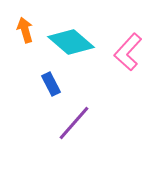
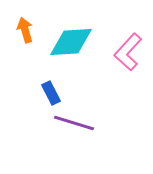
cyan diamond: rotated 45 degrees counterclockwise
blue rectangle: moved 9 px down
purple line: rotated 66 degrees clockwise
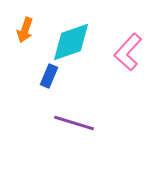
orange arrow: rotated 145 degrees counterclockwise
cyan diamond: rotated 15 degrees counterclockwise
blue rectangle: moved 2 px left, 17 px up; rotated 50 degrees clockwise
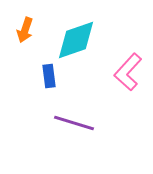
cyan diamond: moved 5 px right, 2 px up
pink L-shape: moved 20 px down
blue rectangle: rotated 30 degrees counterclockwise
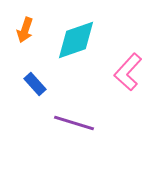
blue rectangle: moved 14 px left, 8 px down; rotated 35 degrees counterclockwise
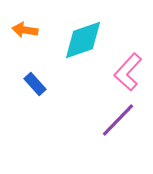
orange arrow: rotated 80 degrees clockwise
cyan diamond: moved 7 px right
purple line: moved 44 px right, 3 px up; rotated 63 degrees counterclockwise
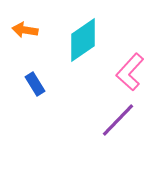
cyan diamond: rotated 15 degrees counterclockwise
pink L-shape: moved 2 px right
blue rectangle: rotated 10 degrees clockwise
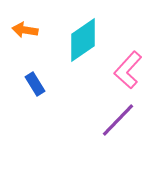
pink L-shape: moved 2 px left, 2 px up
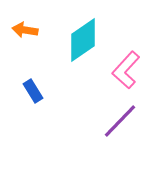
pink L-shape: moved 2 px left
blue rectangle: moved 2 px left, 7 px down
purple line: moved 2 px right, 1 px down
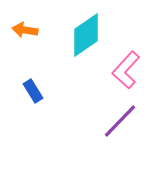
cyan diamond: moved 3 px right, 5 px up
